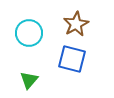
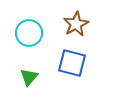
blue square: moved 4 px down
green triangle: moved 3 px up
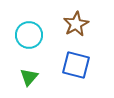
cyan circle: moved 2 px down
blue square: moved 4 px right, 2 px down
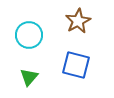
brown star: moved 2 px right, 3 px up
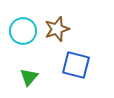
brown star: moved 21 px left, 8 px down; rotated 10 degrees clockwise
cyan circle: moved 6 px left, 4 px up
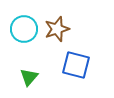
cyan circle: moved 1 px right, 2 px up
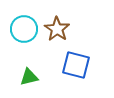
brown star: rotated 20 degrees counterclockwise
green triangle: rotated 36 degrees clockwise
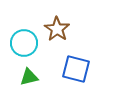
cyan circle: moved 14 px down
blue square: moved 4 px down
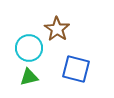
cyan circle: moved 5 px right, 5 px down
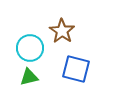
brown star: moved 5 px right, 2 px down
cyan circle: moved 1 px right
